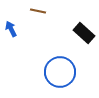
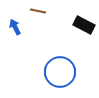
blue arrow: moved 4 px right, 2 px up
black rectangle: moved 8 px up; rotated 15 degrees counterclockwise
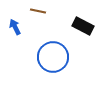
black rectangle: moved 1 px left, 1 px down
blue circle: moved 7 px left, 15 px up
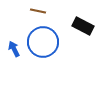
blue arrow: moved 1 px left, 22 px down
blue circle: moved 10 px left, 15 px up
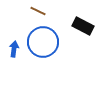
brown line: rotated 14 degrees clockwise
blue arrow: rotated 35 degrees clockwise
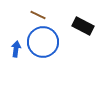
brown line: moved 4 px down
blue arrow: moved 2 px right
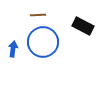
brown line: rotated 28 degrees counterclockwise
blue arrow: moved 3 px left
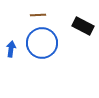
blue circle: moved 1 px left, 1 px down
blue arrow: moved 2 px left
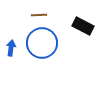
brown line: moved 1 px right
blue arrow: moved 1 px up
